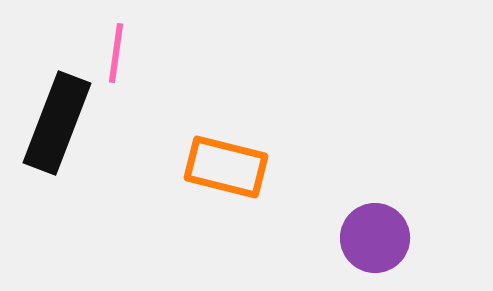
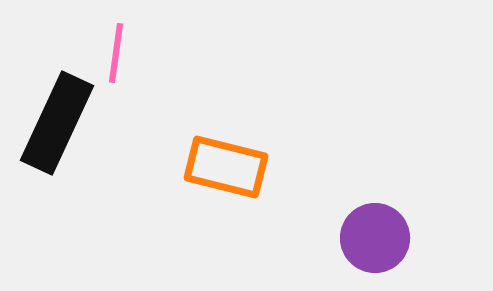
black rectangle: rotated 4 degrees clockwise
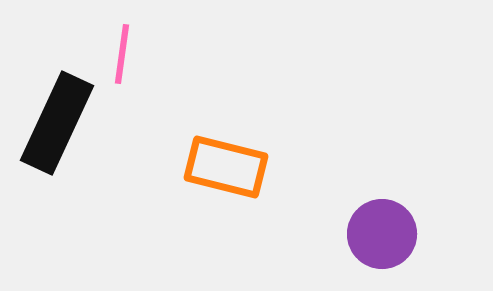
pink line: moved 6 px right, 1 px down
purple circle: moved 7 px right, 4 px up
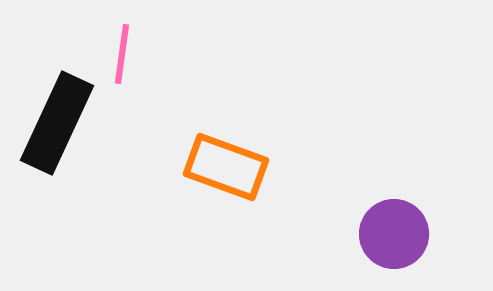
orange rectangle: rotated 6 degrees clockwise
purple circle: moved 12 px right
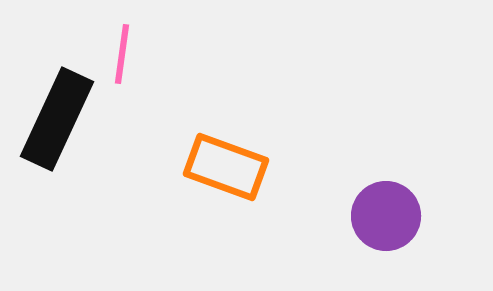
black rectangle: moved 4 px up
purple circle: moved 8 px left, 18 px up
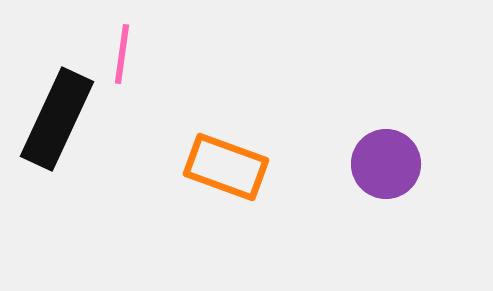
purple circle: moved 52 px up
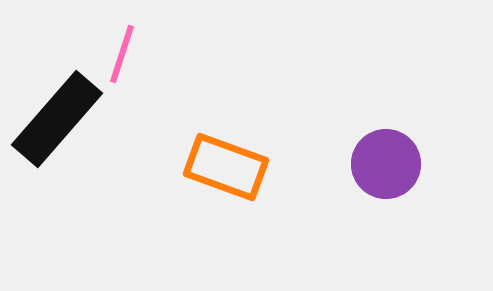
pink line: rotated 10 degrees clockwise
black rectangle: rotated 16 degrees clockwise
